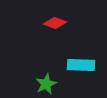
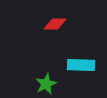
red diamond: moved 1 px down; rotated 20 degrees counterclockwise
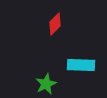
red diamond: rotated 45 degrees counterclockwise
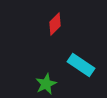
cyan rectangle: rotated 32 degrees clockwise
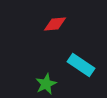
red diamond: rotated 40 degrees clockwise
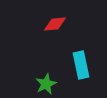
cyan rectangle: rotated 44 degrees clockwise
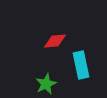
red diamond: moved 17 px down
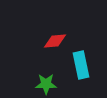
green star: rotated 25 degrees clockwise
